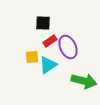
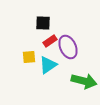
yellow square: moved 3 px left
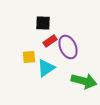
cyan triangle: moved 2 px left, 3 px down
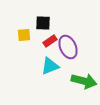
yellow square: moved 5 px left, 22 px up
cyan triangle: moved 4 px right, 2 px up; rotated 12 degrees clockwise
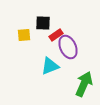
red rectangle: moved 6 px right, 6 px up
green arrow: moved 3 px down; rotated 80 degrees counterclockwise
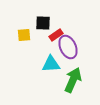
cyan triangle: moved 1 px right, 2 px up; rotated 18 degrees clockwise
green arrow: moved 11 px left, 4 px up
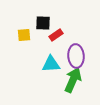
purple ellipse: moved 8 px right, 9 px down; rotated 20 degrees clockwise
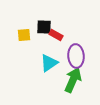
black square: moved 1 px right, 4 px down
red rectangle: rotated 64 degrees clockwise
cyan triangle: moved 2 px left, 1 px up; rotated 30 degrees counterclockwise
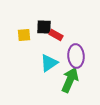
green arrow: moved 3 px left
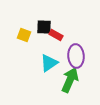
yellow square: rotated 24 degrees clockwise
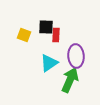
black square: moved 2 px right
red rectangle: rotated 64 degrees clockwise
